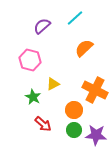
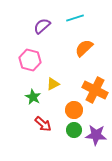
cyan line: rotated 24 degrees clockwise
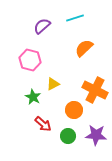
green circle: moved 6 px left, 6 px down
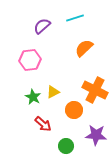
pink hexagon: rotated 20 degrees counterclockwise
yellow triangle: moved 8 px down
green circle: moved 2 px left, 10 px down
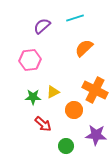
green star: rotated 28 degrees counterclockwise
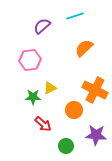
cyan line: moved 2 px up
yellow triangle: moved 3 px left, 4 px up
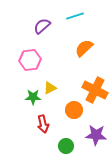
red arrow: rotated 36 degrees clockwise
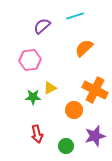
red arrow: moved 6 px left, 10 px down
purple star: moved 1 px left, 1 px down; rotated 20 degrees counterclockwise
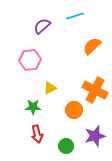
orange semicircle: moved 8 px right, 2 px up
green star: moved 10 px down
